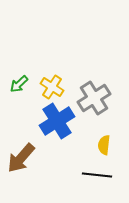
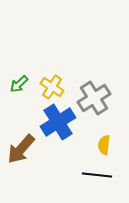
blue cross: moved 1 px right, 1 px down
brown arrow: moved 9 px up
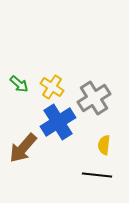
green arrow: rotated 96 degrees counterclockwise
brown arrow: moved 2 px right, 1 px up
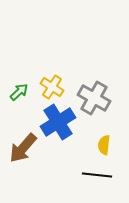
green arrow: moved 8 px down; rotated 84 degrees counterclockwise
gray cross: rotated 28 degrees counterclockwise
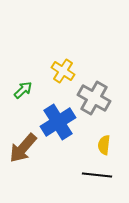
yellow cross: moved 11 px right, 16 px up
green arrow: moved 4 px right, 2 px up
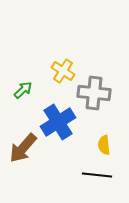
gray cross: moved 5 px up; rotated 24 degrees counterclockwise
yellow semicircle: rotated 12 degrees counterclockwise
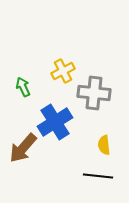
yellow cross: rotated 30 degrees clockwise
green arrow: moved 3 px up; rotated 72 degrees counterclockwise
blue cross: moved 3 px left
black line: moved 1 px right, 1 px down
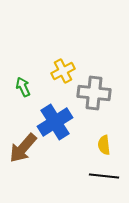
black line: moved 6 px right
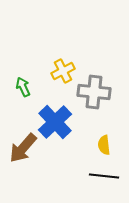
gray cross: moved 1 px up
blue cross: rotated 12 degrees counterclockwise
